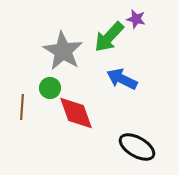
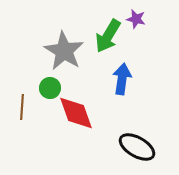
green arrow: moved 1 px left, 1 px up; rotated 12 degrees counterclockwise
gray star: moved 1 px right
blue arrow: rotated 72 degrees clockwise
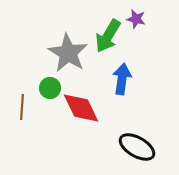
gray star: moved 4 px right, 2 px down
red diamond: moved 5 px right, 5 px up; rotated 6 degrees counterclockwise
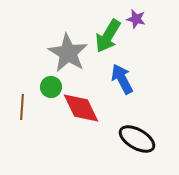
blue arrow: rotated 36 degrees counterclockwise
green circle: moved 1 px right, 1 px up
black ellipse: moved 8 px up
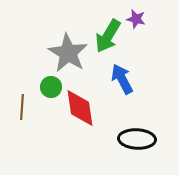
red diamond: moved 1 px left; rotated 18 degrees clockwise
black ellipse: rotated 27 degrees counterclockwise
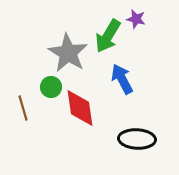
brown line: moved 1 px right, 1 px down; rotated 20 degrees counterclockwise
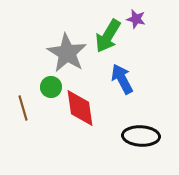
gray star: moved 1 px left
black ellipse: moved 4 px right, 3 px up
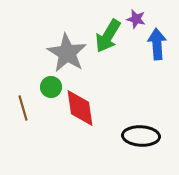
blue arrow: moved 35 px right, 35 px up; rotated 24 degrees clockwise
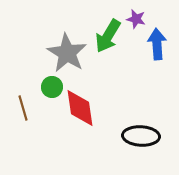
green circle: moved 1 px right
